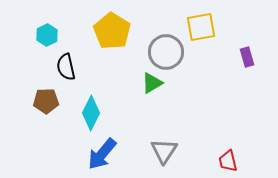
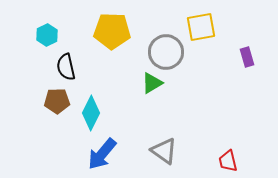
yellow pentagon: rotated 30 degrees counterclockwise
brown pentagon: moved 11 px right
gray triangle: rotated 28 degrees counterclockwise
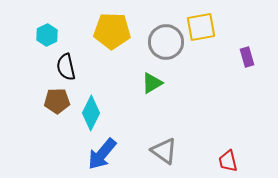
gray circle: moved 10 px up
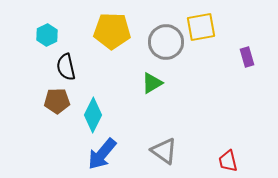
cyan diamond: moved 2 px right, 2 px down
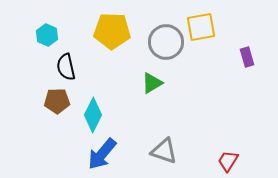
cyan hexagon: rotated 10 degrees counterclockwise
gray triangle: rotated 16 degrees counterclockwise
red trapezoid: rotated 45 degrees clockwise
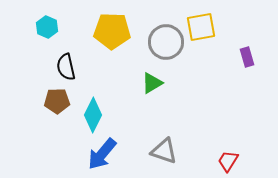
cyan hexagon: moved 8 px up
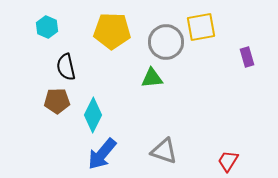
green triangle: moved 5 px up; rotated 25 degrees clockwise
